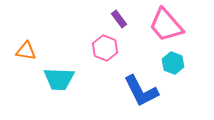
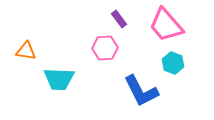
pink hexagon: rotated 25 degrees counterclockwise
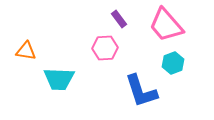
cyan hexagon: rotated 20 degrees clockwise
blue L-shape: rotated 9 degrees clockwise
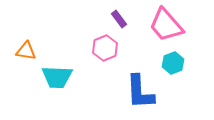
pink hexagon: rotated 20 degrees counterclockwise
cyan trapezoid: moved 2 px left, 2 px up
blue L-shape: moved 1 px left, 1 px down; rotated 15 degrees clockwise
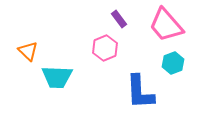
orange triangle: moved 2 px right; rotated 35 degrees clockwise
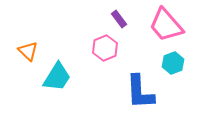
cyan trapezoid: rotated 60 degrees counterclockwise
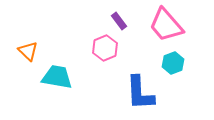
purple rectangle: moved 2 px down
cyan trapezoid: rotated 112 degrees counterclockwise
blue L-shape: moved 1 px down
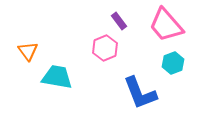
orange triangle: rotated 10 degrees clockwise
blue L-shape: rotated 18 degrees counterclockwise
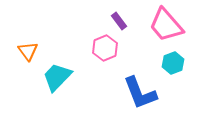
cyan trapezoid: rotated 56 degrees counterclockwise
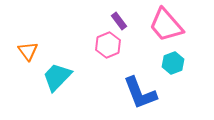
pink hexagon: moved 3 px right, 3 px up
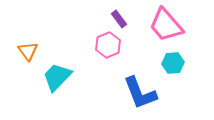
purple rectangle: moved 2 px up
cyan hexagon: rotated 15 degrees clockwise
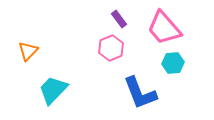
pink trapezoid: moved 2 px left, 3 px down
pink hexagon: moved 3 px right, 3 px down
orange triangle: rotated 20 degrees clockwise
cyan trapezoid: moved 4 px left, 13 px down
